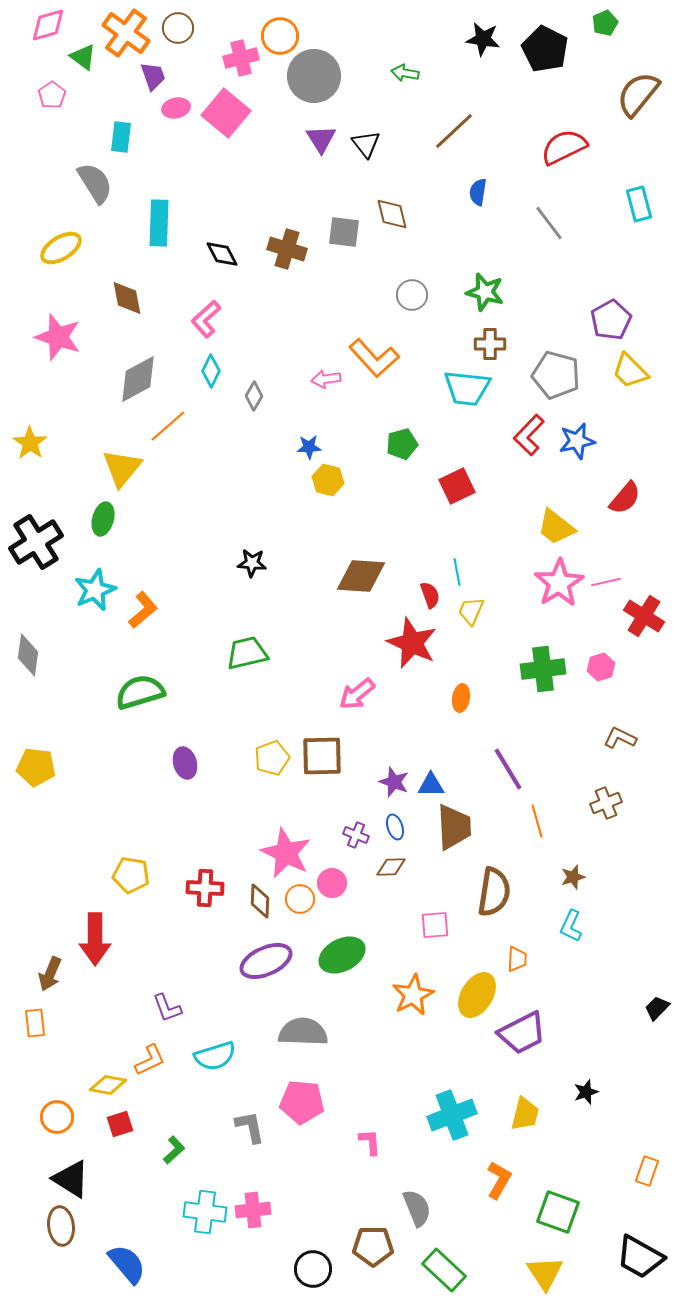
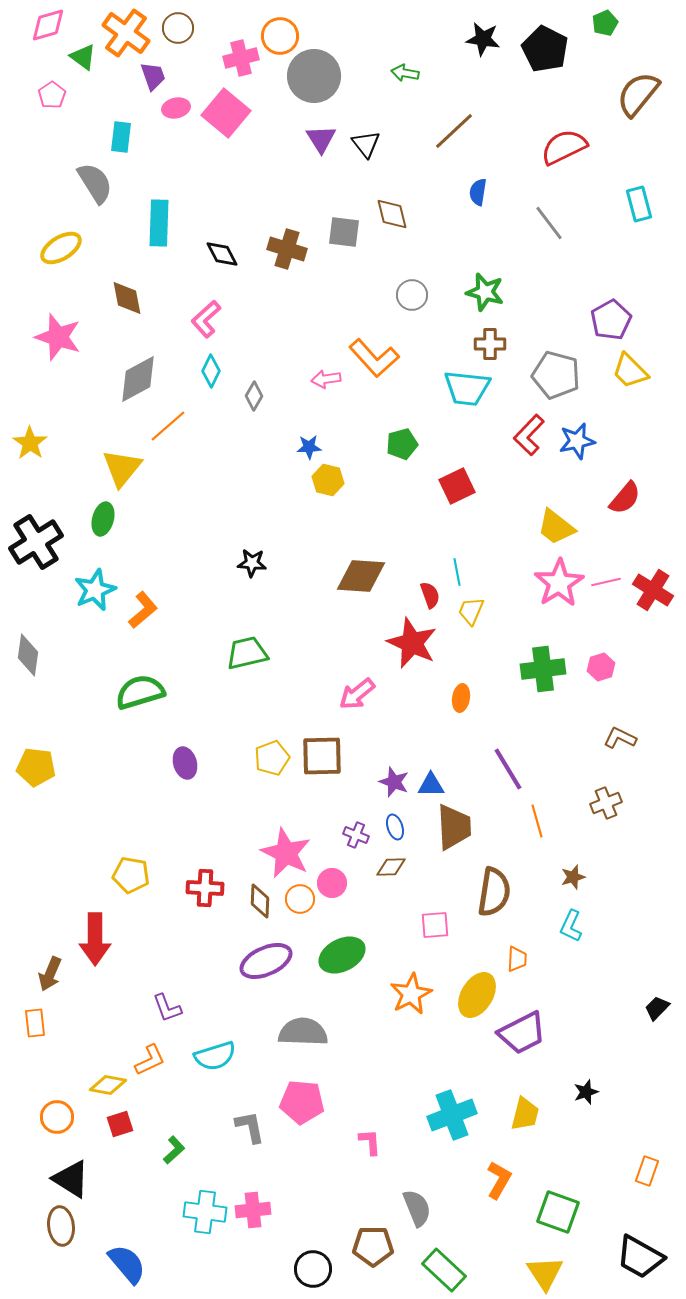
red cross at (644, 616): moved 9 px right, 26 px up
orange star at (413, 995): moved 2 px left, 1 px up
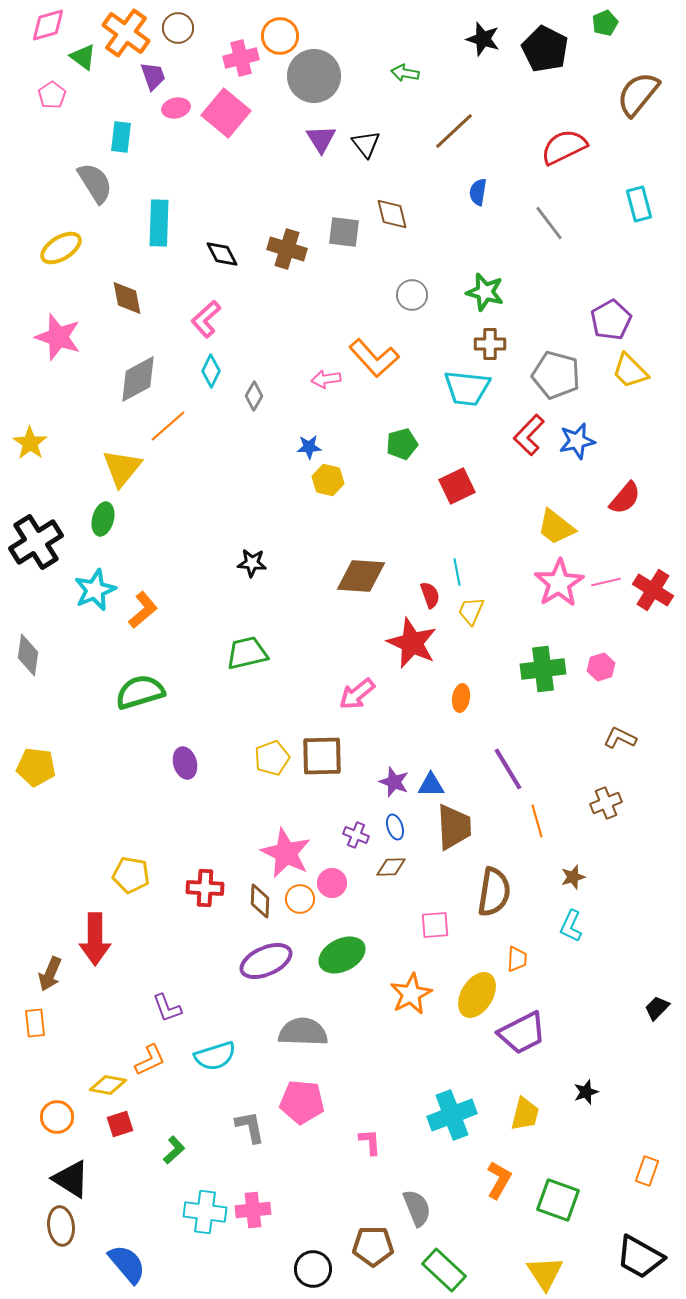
black star at (483, 39): rotated 8 degrees clockwise
green square at (558, 1212): moved 12 px up
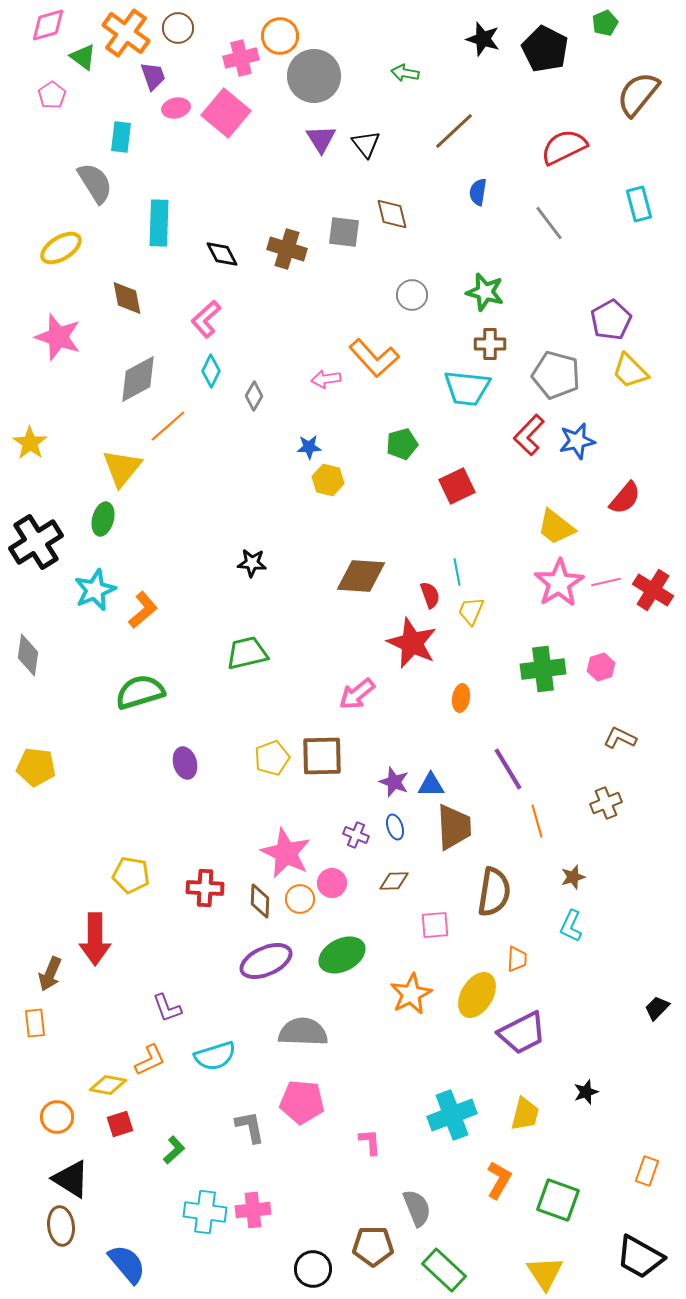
brown diamond at (391, 867): moved 3 px right, 14 px down
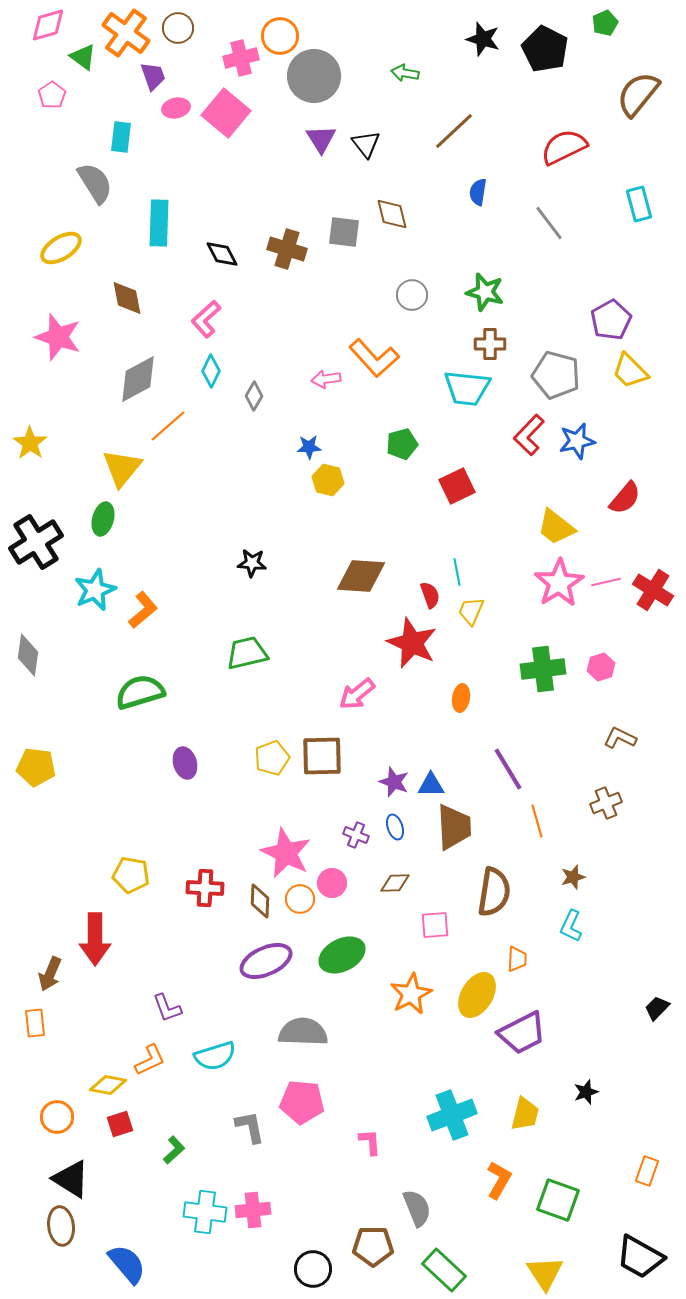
brown diamond at (394, 881): moved 1 px right, 2 px down
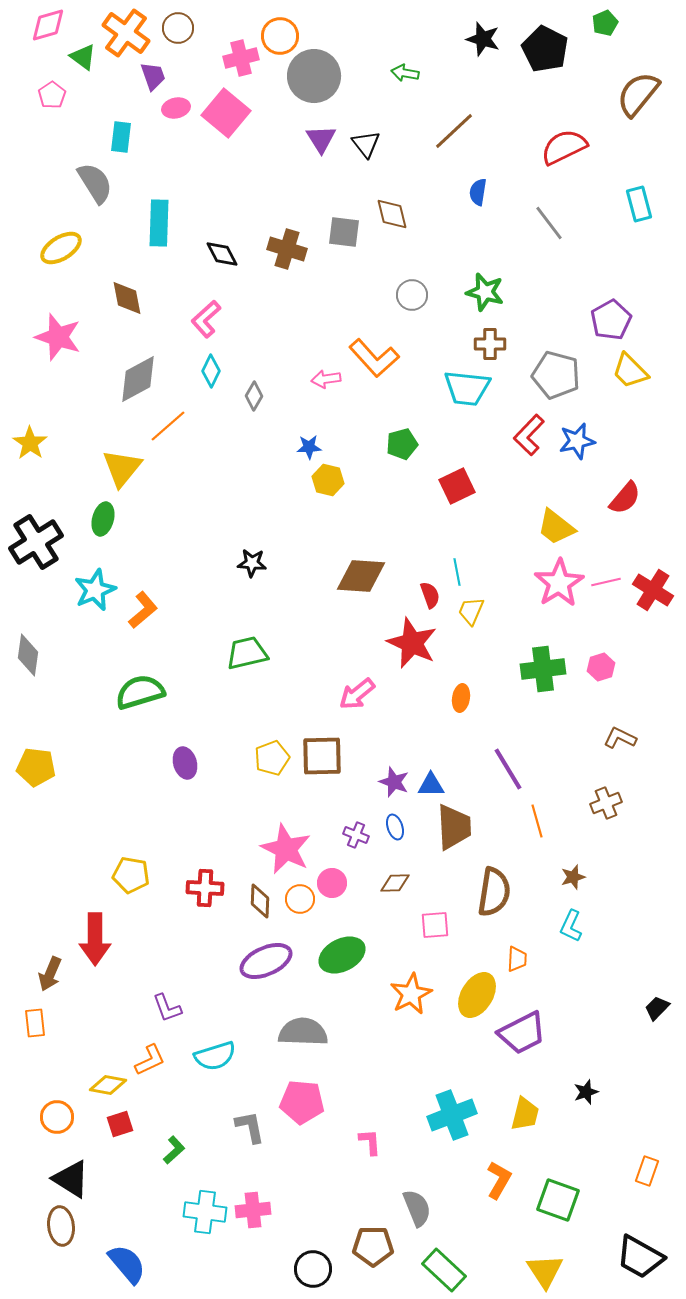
pink star at (286, 853): moved 4 px up
yellow triangle at (545, 1273): moved 2 px up
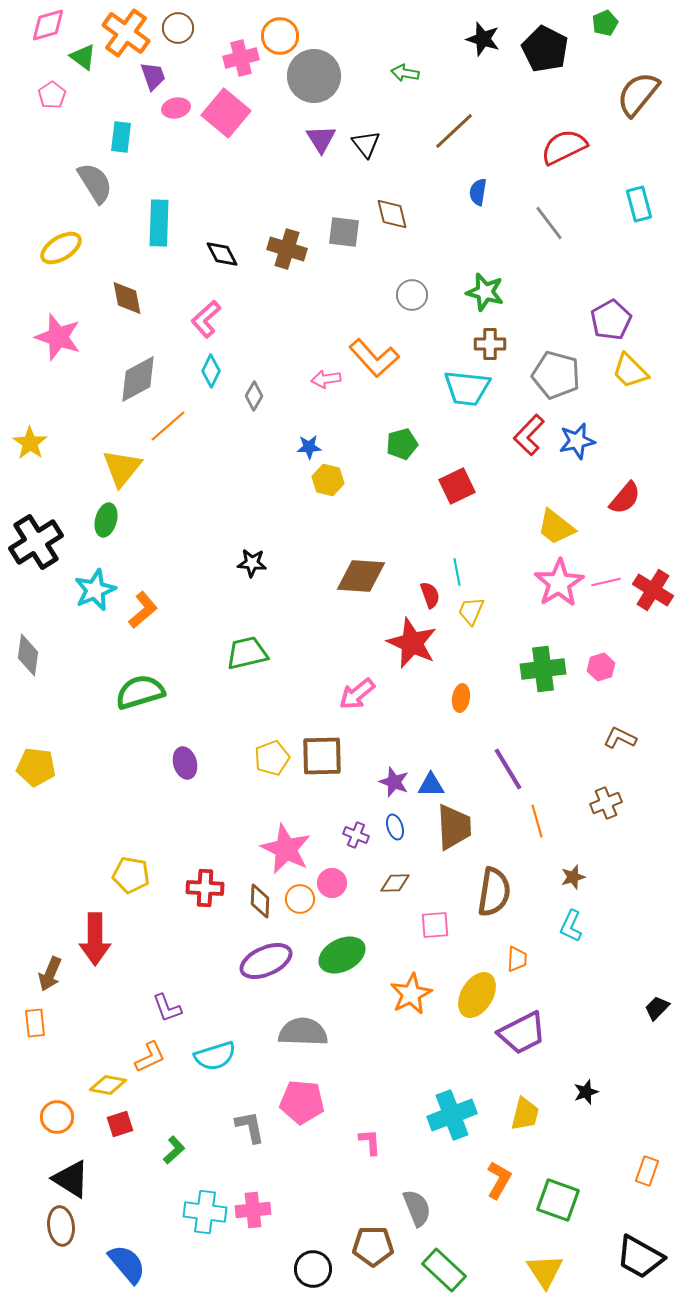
green ellipse at (103, 519): moved 3 px right, 1 px down
orange L-shape at (150, 1060): moved 3 px up
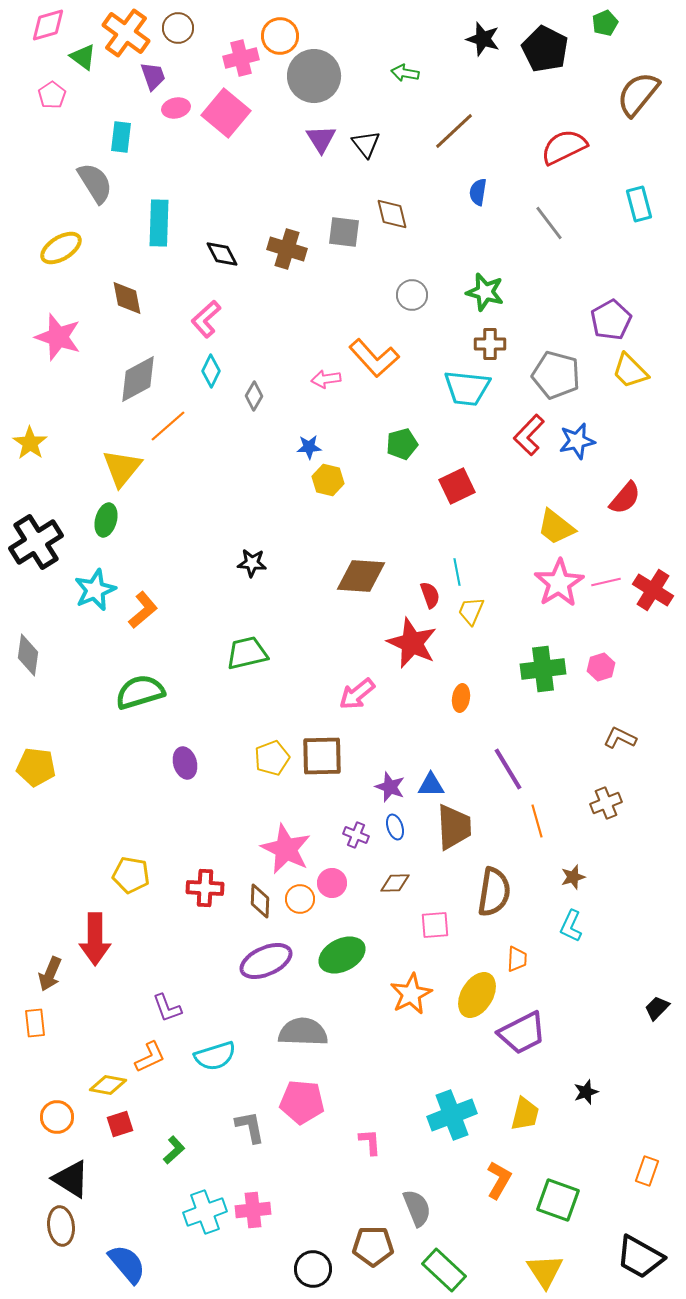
purple star at (394, 782): moved 4 px left, 5 px down
cyan cross at (205, 1212): rotated 27 degrees counterclockwise
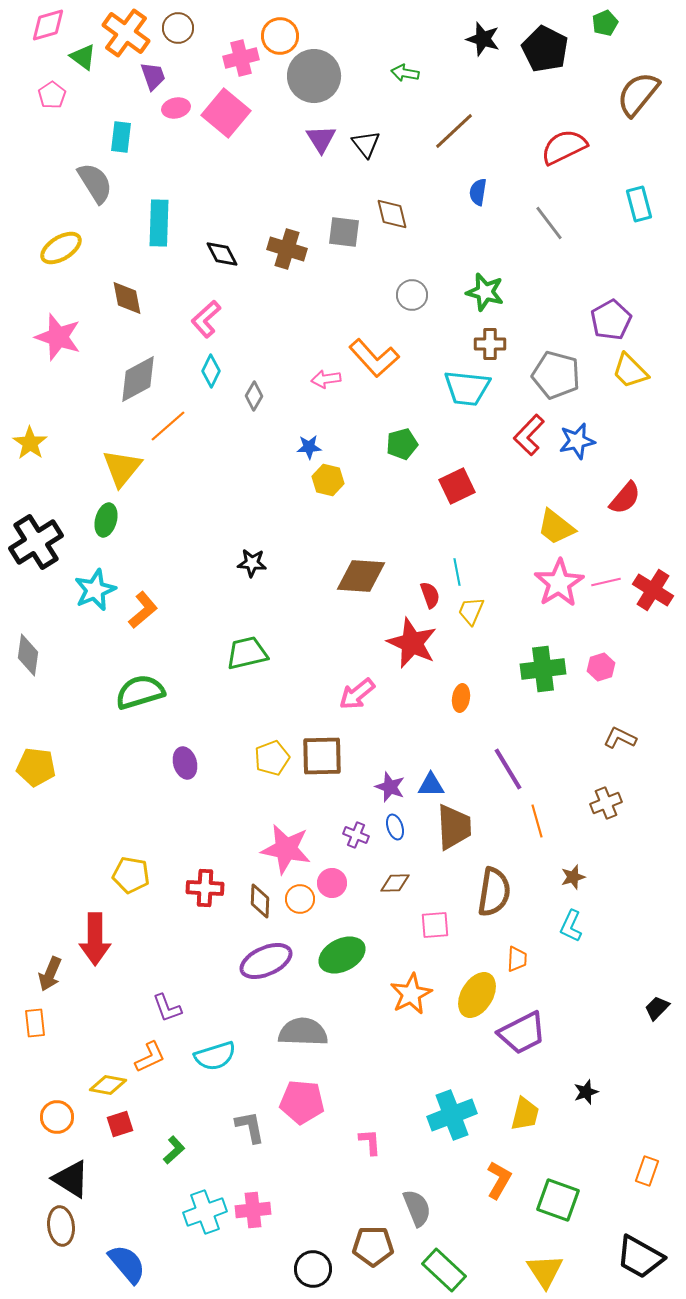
pink star at (286, 849): rotated 15 degrees counterclockwise
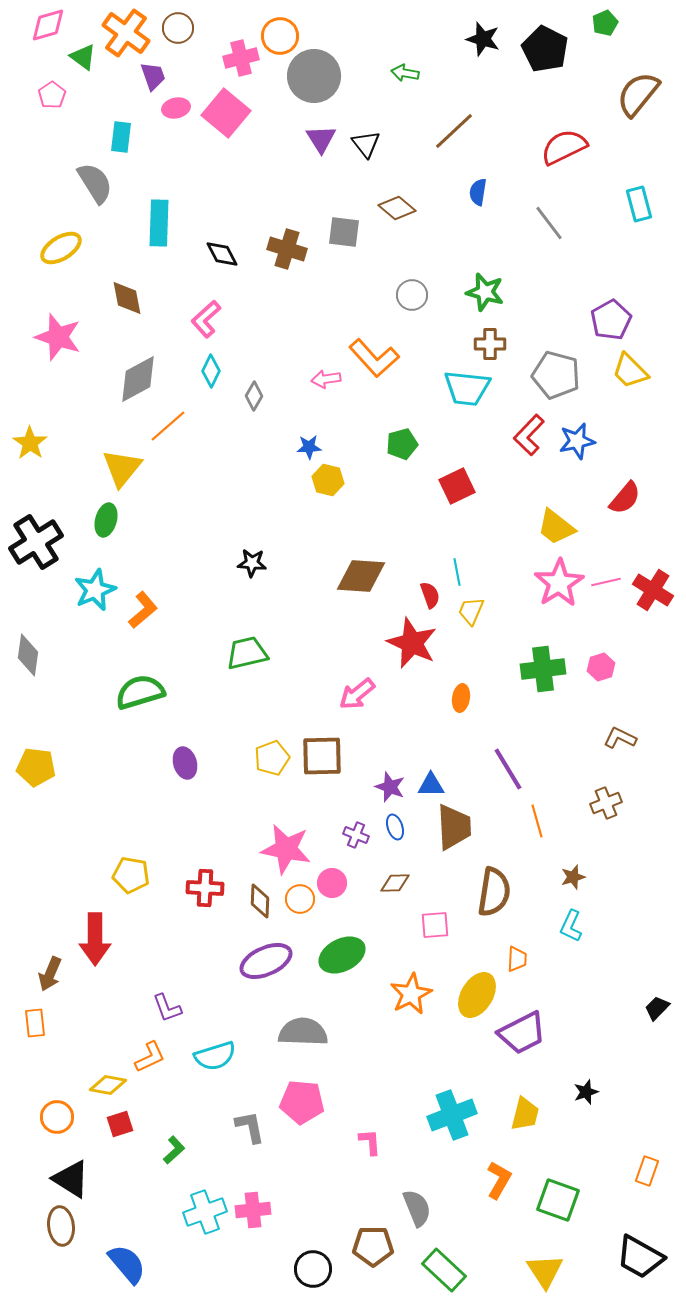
brown diamond at (392, 214): moved 5 px right, 6 px up; rotated 36 degrees counterclockwise
